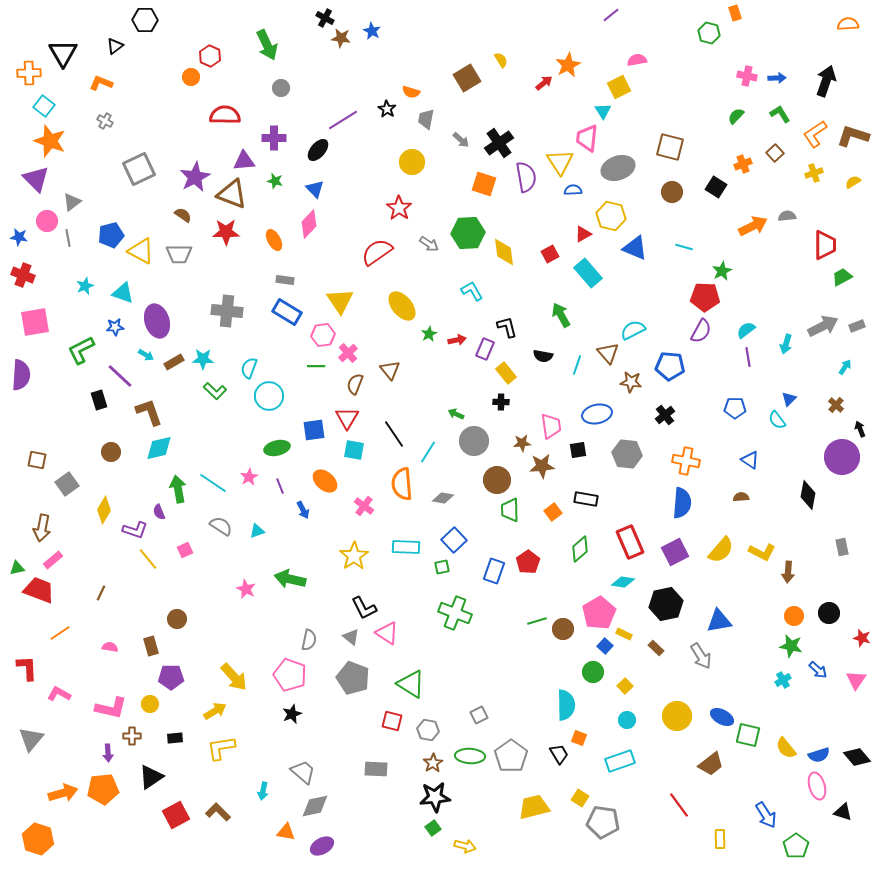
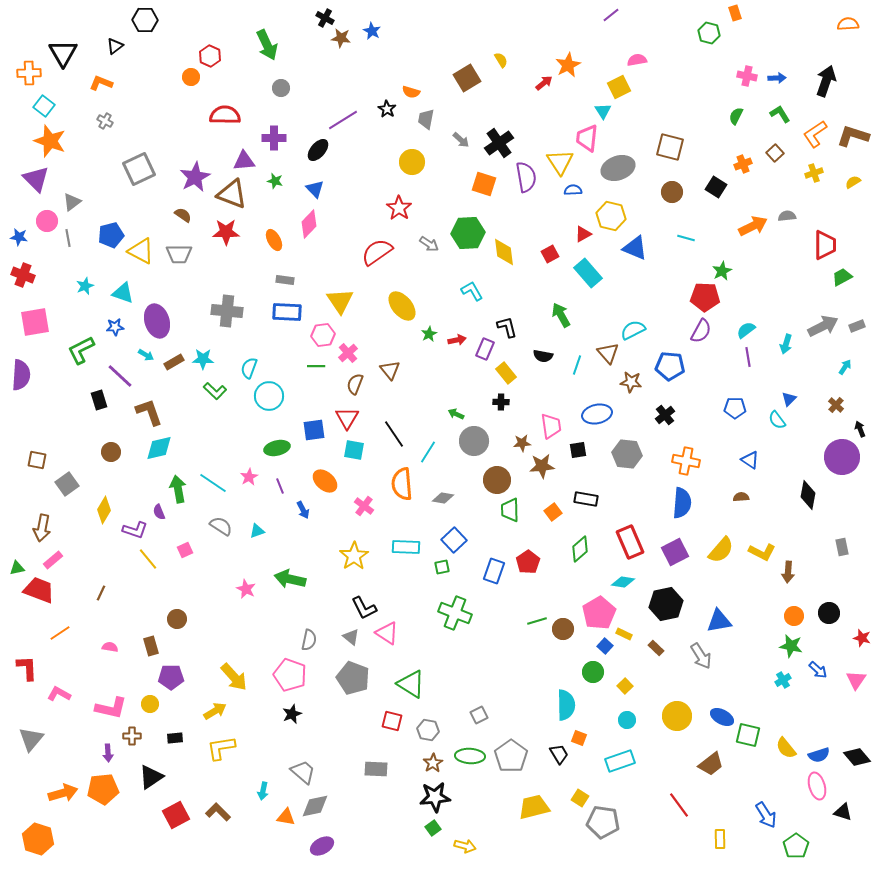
green semicircle at (736, 116): rotated 18 degrees counterclockwise
cyan line at (684, 247): moved 2 px right, 9 px up
blue rectangle at (287, 312): rotated 28 degrees counterclockwise
orange triangle at (286, 832): moved 15 px up
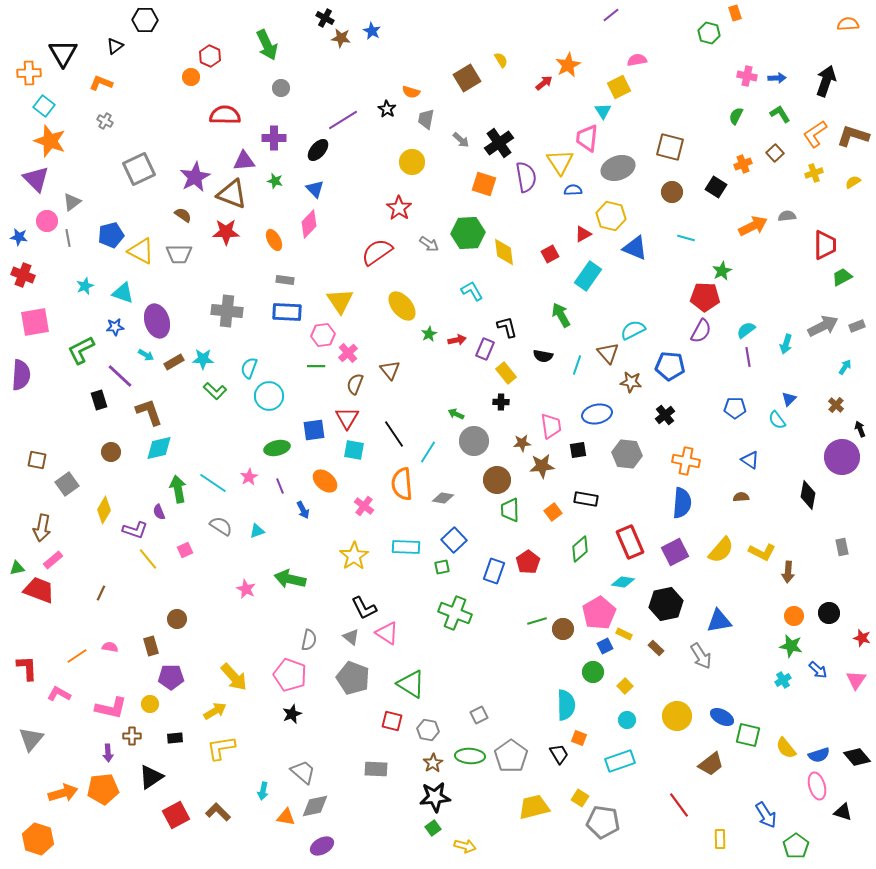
cyan rectangle at (588, 273): moved 3 px down; rotated 76 degrees clockwise
orange line at (60, 633): moved 17 px right, 23 px down
blue square at (605, 646): rotated 21 degrees clockwise
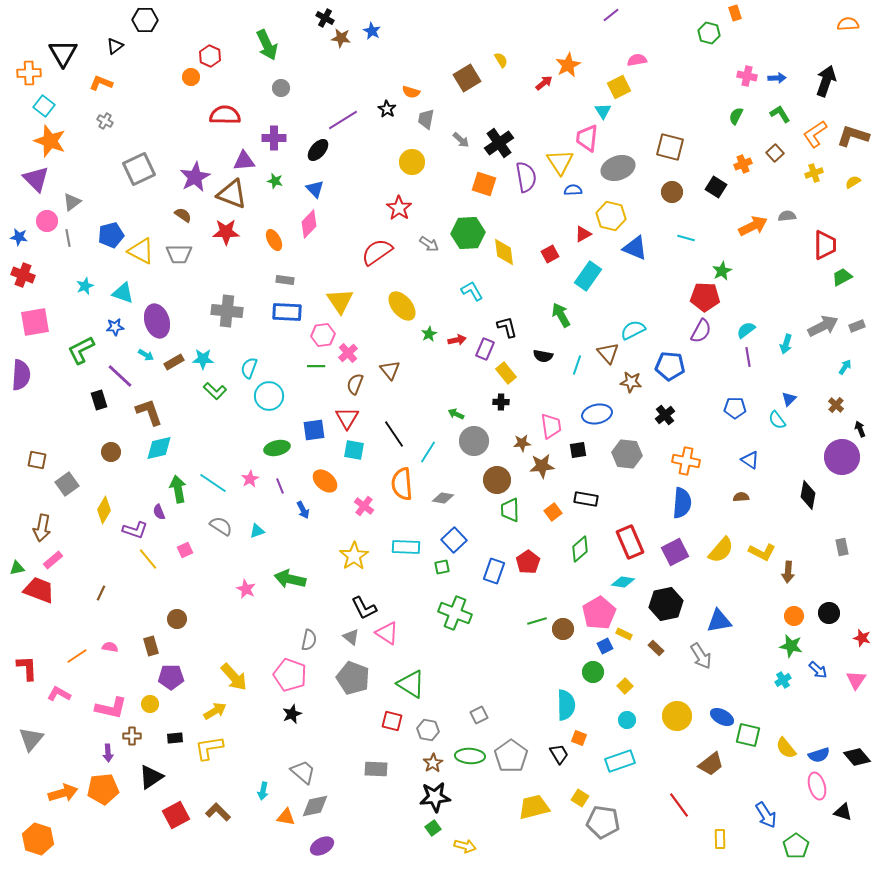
pink star at (249, 477): moved 1 px right, 2 px down
yellow L-shape at (221, 748): moved 12 px left
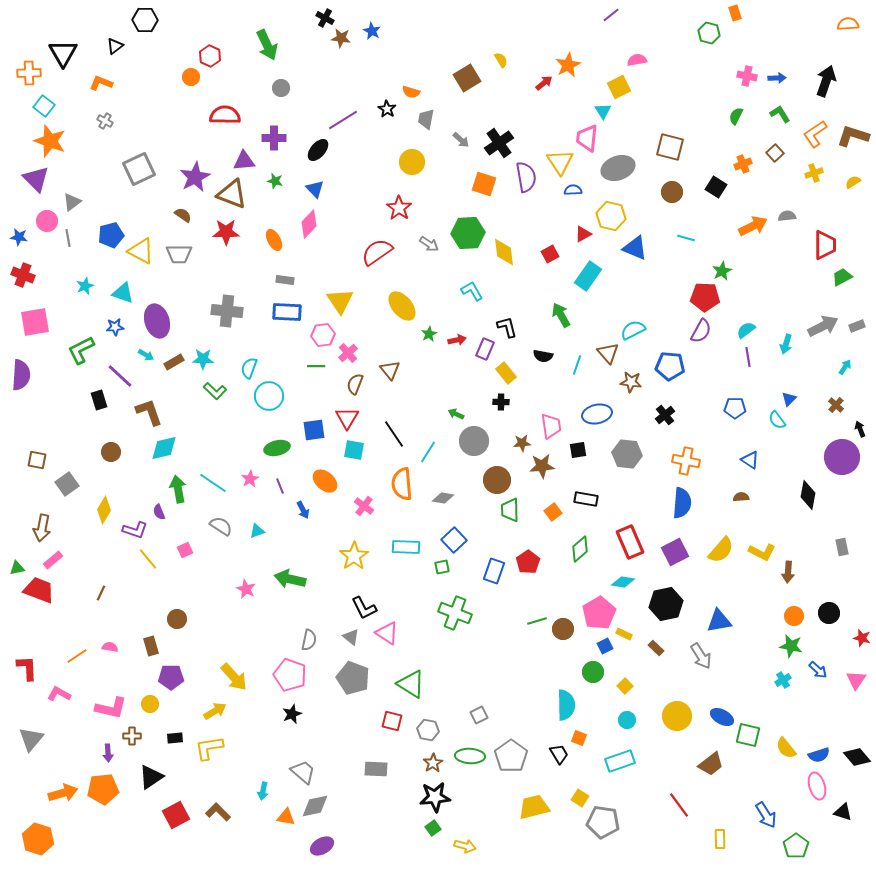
cyan diamond at (159, 448): moved 5 px right
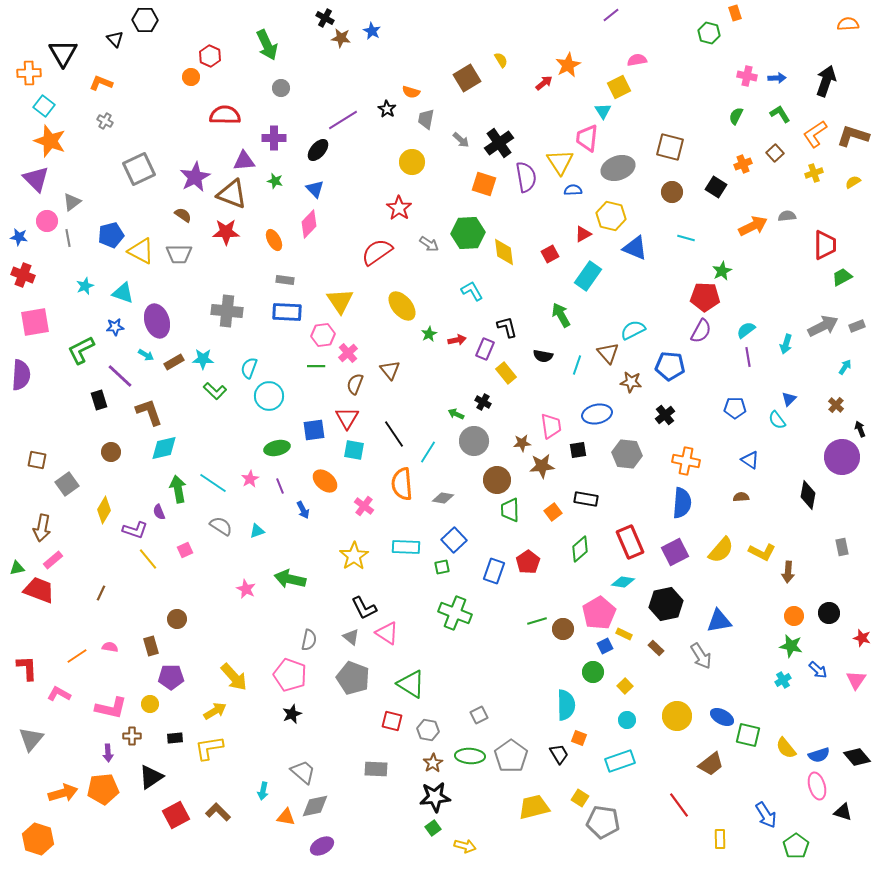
black triangle at (115, 46): moved 7 px up; rotated 36 degrees counterclockwise
black cross at (501, 402): moved 18 px left; rotated 28 degrees clockwise
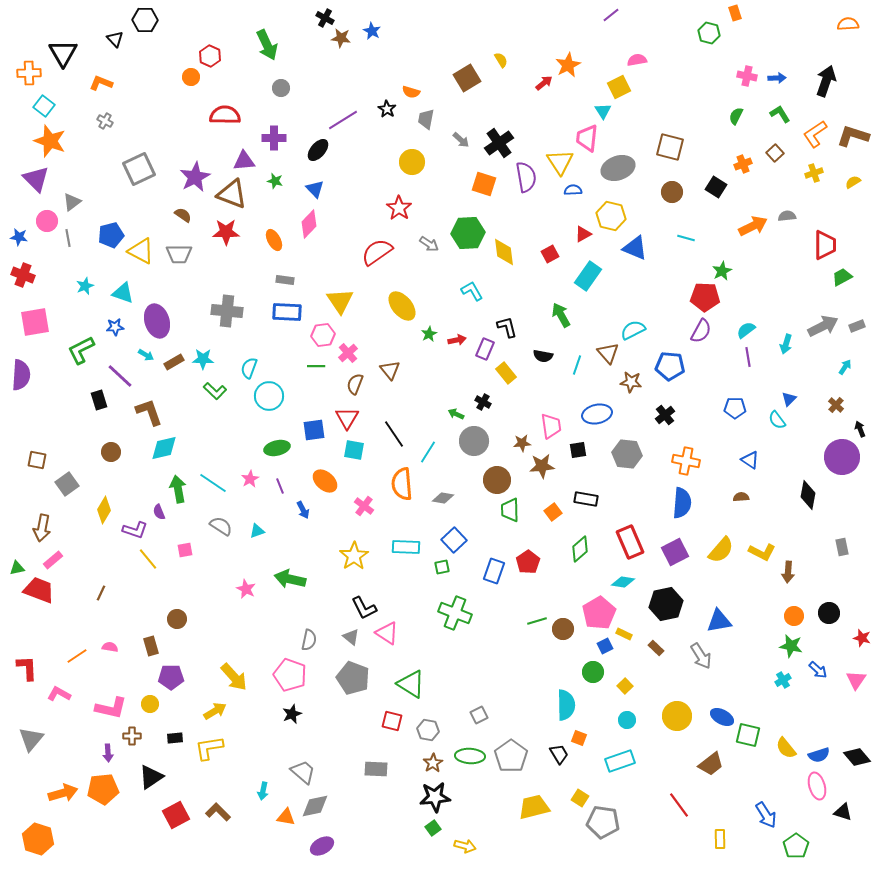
pink square at (185, 550): rotated 14 degrees clockwise
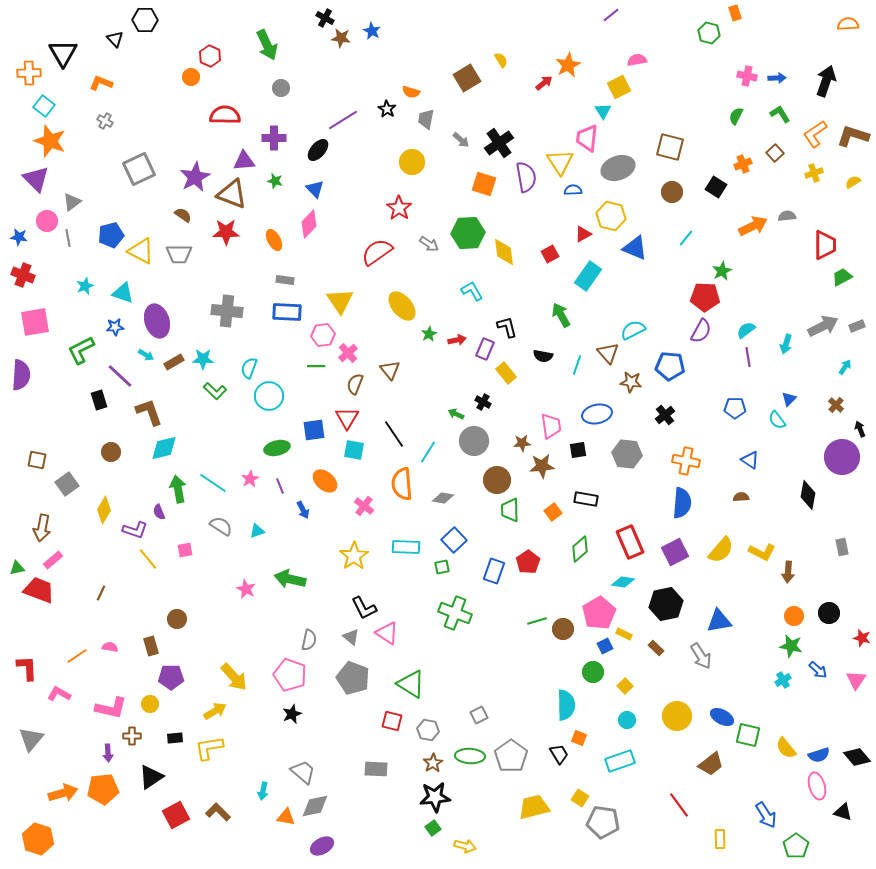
cyan line at (686, 238): rotated 66 degrees counterclockwise
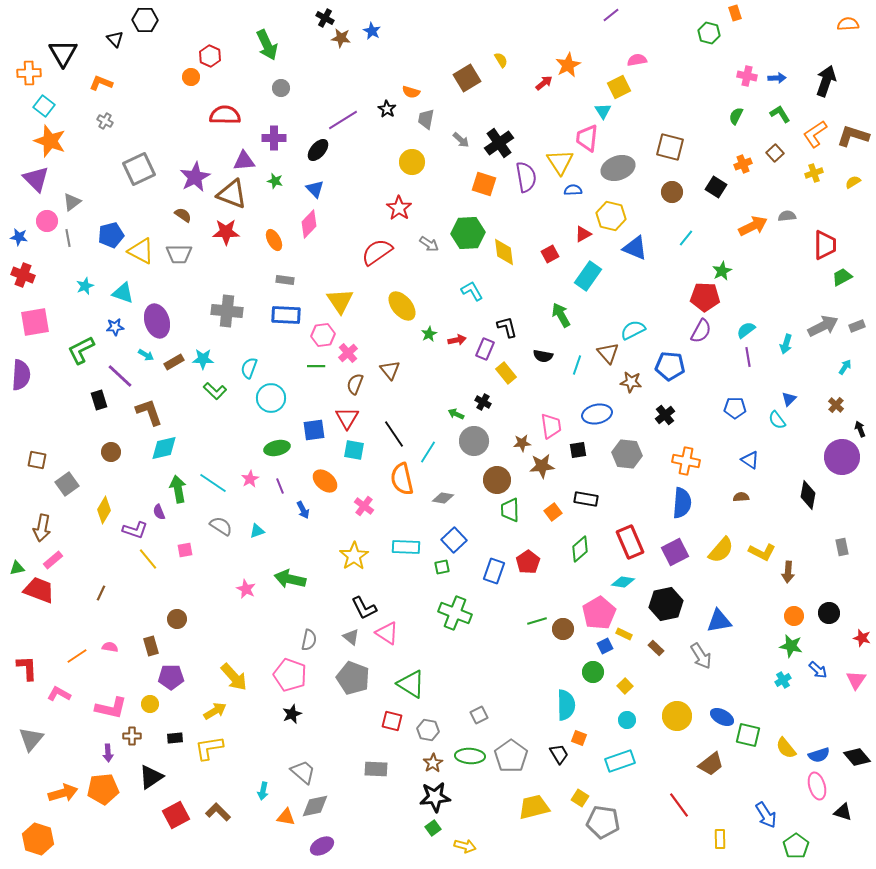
blue rectangle at (287, 312): moved 1 px left, 3 px down
cyan circle at (269, 396): moved 2 px right, 2 px down
orange semicircle at (402, 484): moved 5 px up; rotated 8 degrees counterclockwise
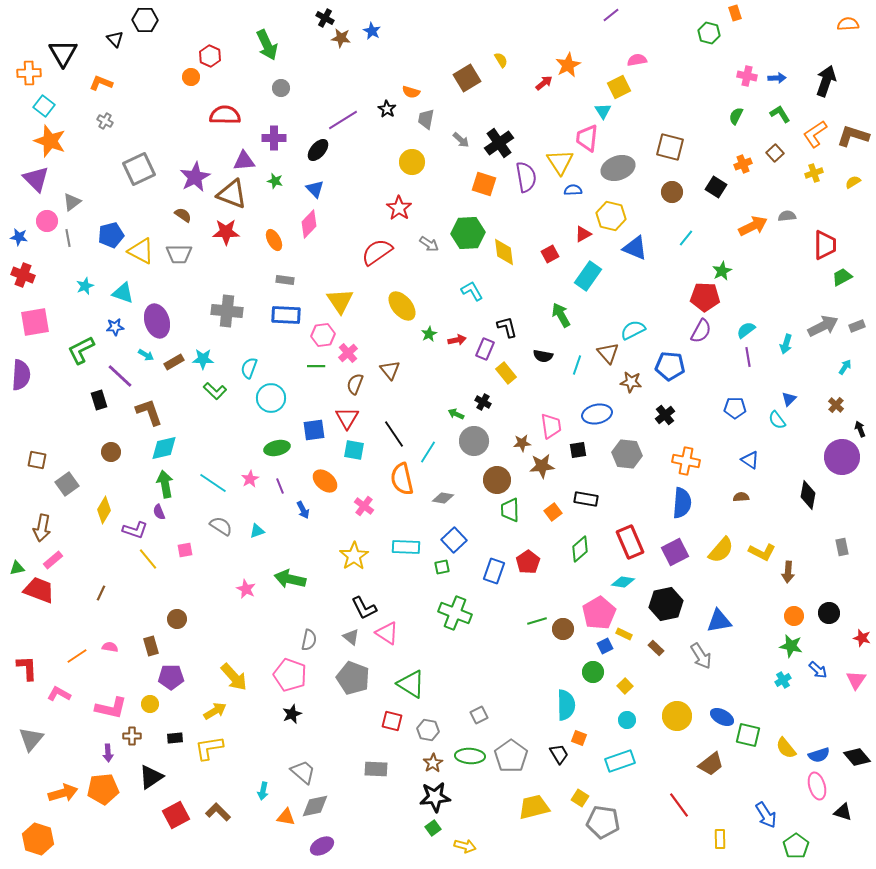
green arrow at (178, 489): moved 13 px left, 5 px up
